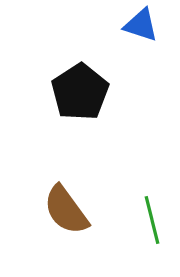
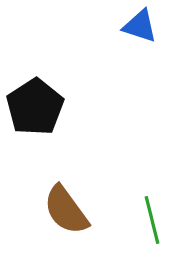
blue triangle: moved 1 px left, 1 px down
black pentagon: moved 45 px left, 15 px down
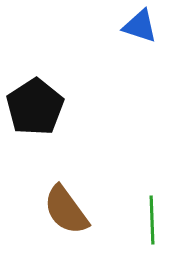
green line: rotated 12 degrees clockwise
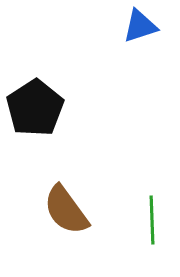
blue triangle: rotated 36 degrees counterclockwise
black pentagon: moved 1 px down
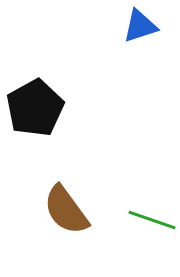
black pentagon: rotated 4 degrees clockwise
green line: rotated 69 degrees counterclockwise
